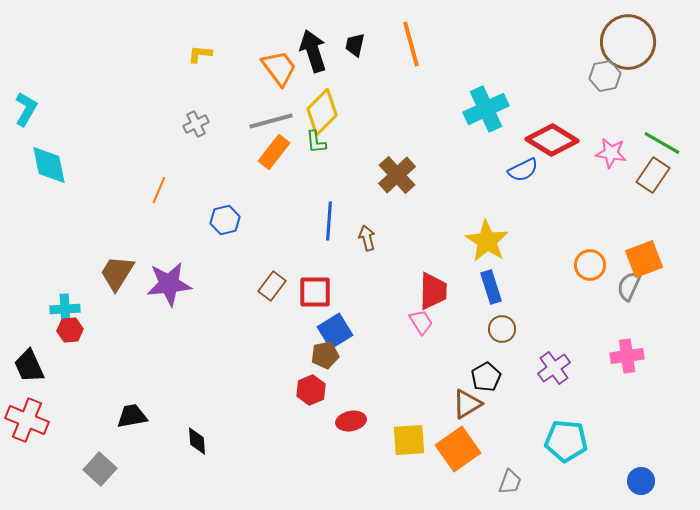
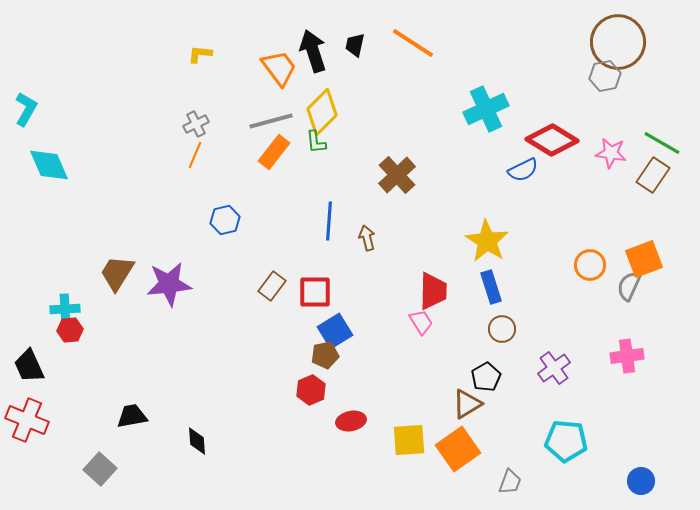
brown circle at (628, 42): moved 10 px left
orange line at (411, 44): moved 2 px right, 1 px up; rotated 42 degrees counterclockwise
cyan diamond at (49, 165): rotated 12 degrees counterclockwise
orange line at (159, 190): moved 36 px right, 35 px up
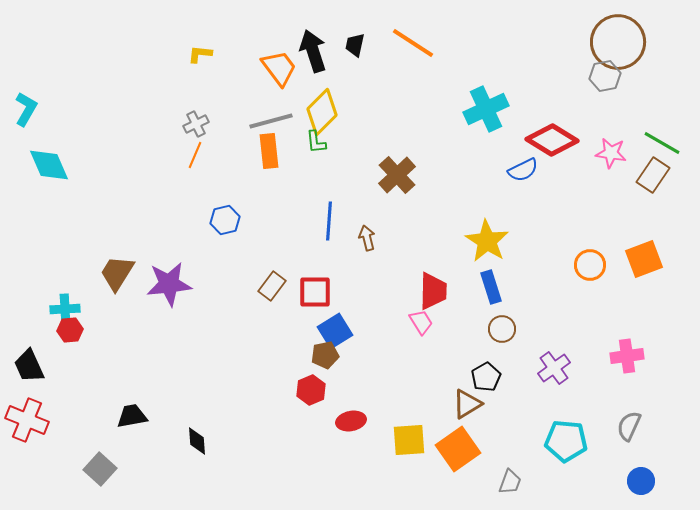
orange rectangle at (274, 152): moved 5 px left, 1 px up; rotated 44 degrees counterclockwise
gray semicircle at (629, 286): moved 140 px down
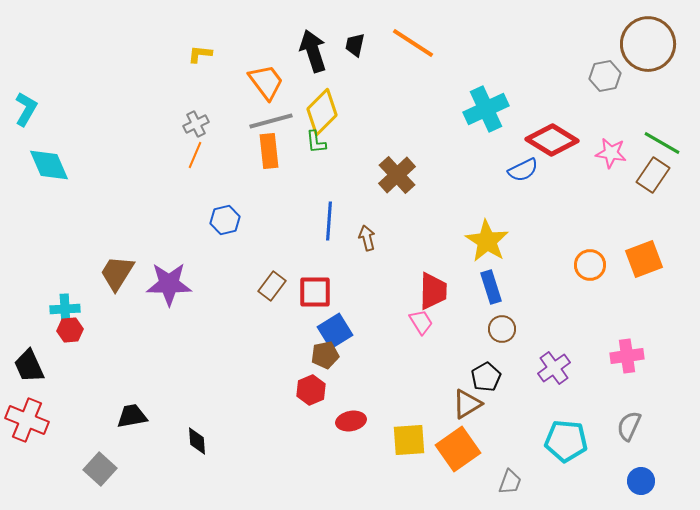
brown circle at (618, 42): moved 30 px right, 2 px down
orange trapezoid at (279, 68): moved 13 px left, 14 px down
purple star at (169, 284): rotated 6 degrees clockwise
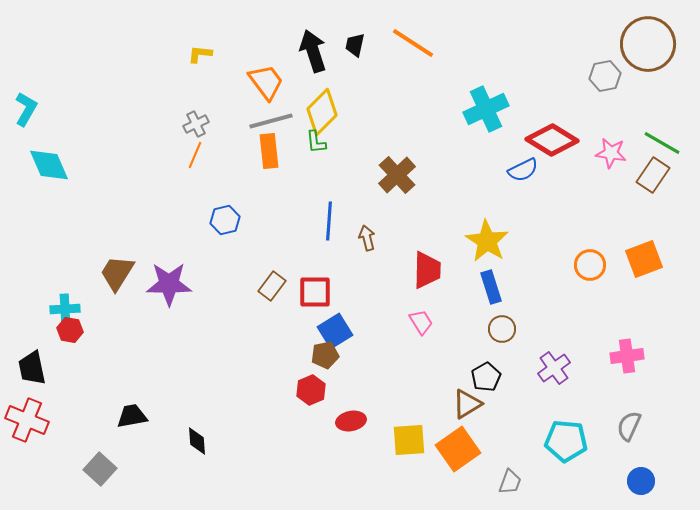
red trapezoid at (433, 291): moved 6 px left, 21 px up
red hexagon at (70, 330): rotated 15 degrees clockwise
black trapezoid at (29, 366): moved 3 px right, 2 px down; rotated 12 degrees clockwise
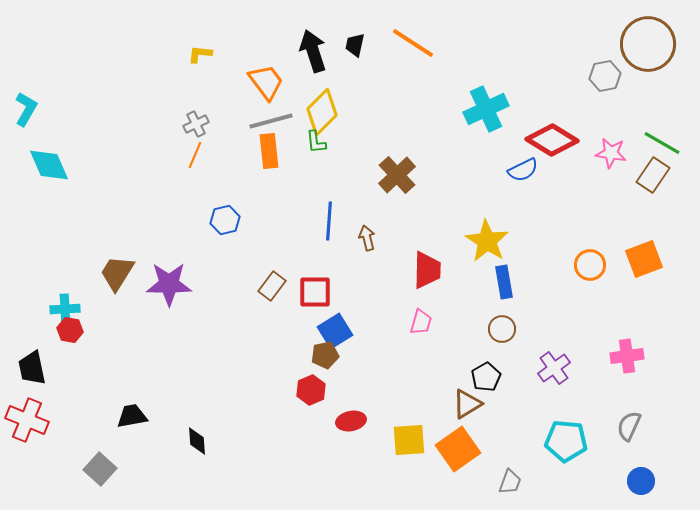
blue rectangle at (491, 287): moved 13 px right, 5 px up; rotated 8 degrees clockwise
pink trapezoid at (421, 322): rotated 48 degrees clockwise
